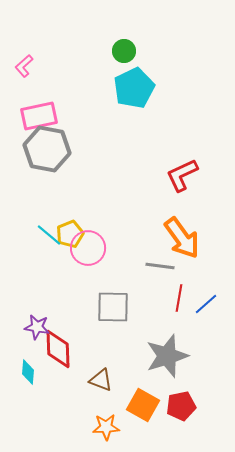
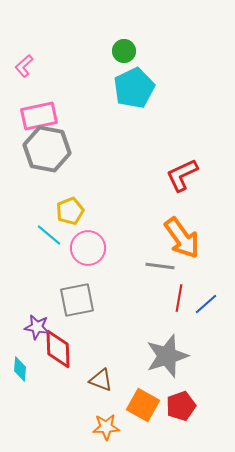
yellow pentagon: moved 23 px up
gray square: moved 36 px left, 7 px up; rotated 12 degrees counterclockwise
cyan diamond: moved 8 px left, 3 px up
red pentagon: rotated 8 degrees counterclockwise
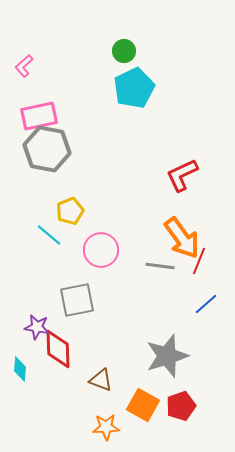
pink circle: moved 13 px right, 2 px down
red line: moved 20 px right, 37 px up; rotated 12 degrees clockwise
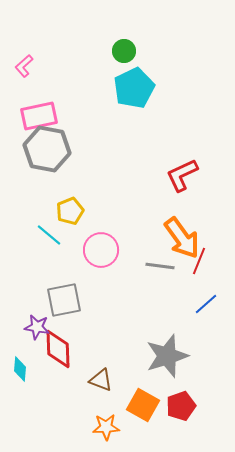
gray square: moved 13 px left
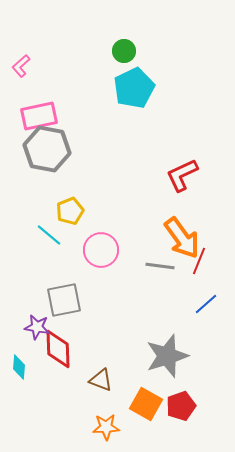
pink L-shape: moved 3 px left
cyan diamond: moved 1 px left, 2 px up
orange square: moved 3 px right, 1 px up
